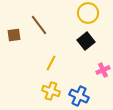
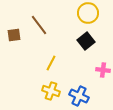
pink cross: rotated 32 degrees clockwise
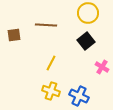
brown line: moved 7 px right; rotated 50 degrees counterclockwise
pink cross: moved 1 px left, 3 px up; rotated 24 degrees clockwise
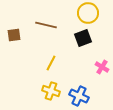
brown line: rotated 10 degrees clockwise
black square: moved 3 px left, 3 px up; rotated 18 degrees clockwise
